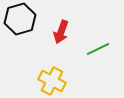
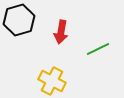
black hexagon: moved 1 px left, 1 px down
red arrow: rotated 10 degrees counterclockwise
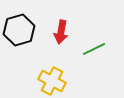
black hexagon: moved 10 px down
green line: moved 4 px left
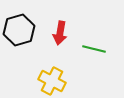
red arrow: moved 1 px left, 1 px down
green line: rotated 40 degrees clockwise
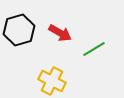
red arrow: rotated 70 degrees counterclockwise
green line: rotated 45 degrees counterclockwise
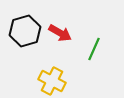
black hexagon: moved 6 px right, 1 px down
green line: rotated 35 degrees counterclockwise
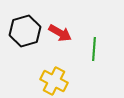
green line: rotated 20 degrees counterclockwise
yellow cross: moved 2 px right
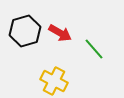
green line: rotated 45 degrees counterclockwise
